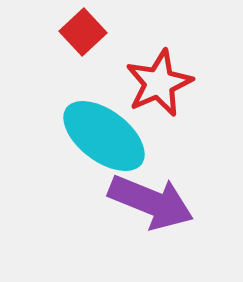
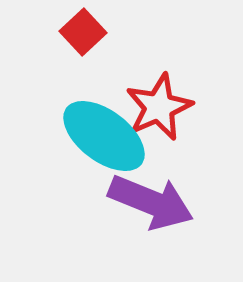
red star: moved 24 px down
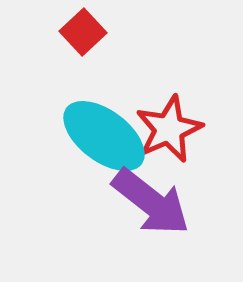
red star: moved 10 px right, 22 px down
purple arrow: rotated 16 degrees clockwise
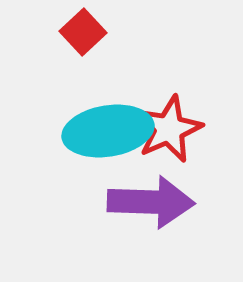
cyan ellipse: moved 4 px right, 5 px up; rotated 46 degrees counterclockwise
purple arrow: rotated 36 degrees counterclockwise
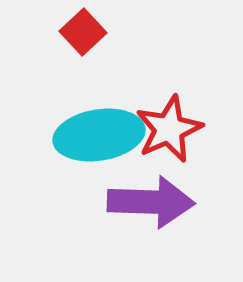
cyan ellipse: moved 9 px left, 4 px down
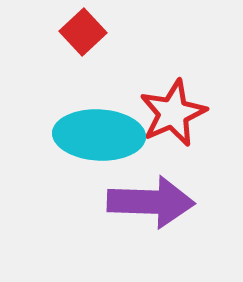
red star: moved 4 px right, 16 px up
cyan ellipse: rotated 12 degrees clockwise
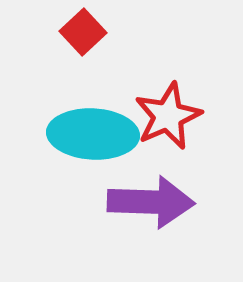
red star: moved 5 px left, 3 px down
cyan ellipse: moved 6 px left, 1 px up
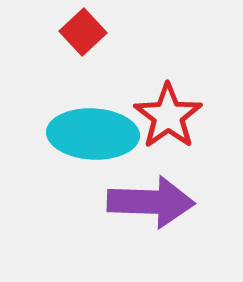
red star: rotated 12 degrees counterclockwise
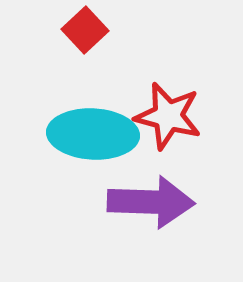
red square: moved 2 px right, 2 px up
red star: rotated 22 degrees counterclockwise
